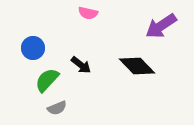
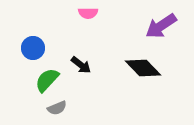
pink semicircle: rotated 12 degrees counterclockwise
black diamond: moved 6 px right, 2 px down
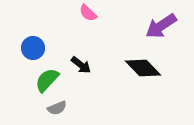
pink semicircle: rotated 42 degrees clockwise
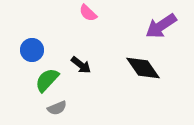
blue circle: moved 1 px left, 2 px down
black diamond: rotated 9 degrees clockwise
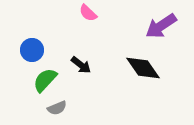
green semicircle: moved 2 px left
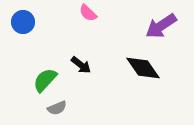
blue circle: moved 9 px left, 28 px up
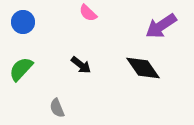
green semicircle: moved 24 px left, 11 px up
gray semicircle: rotated 90 degrees clockwise
